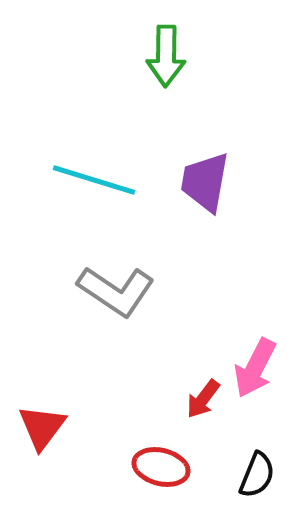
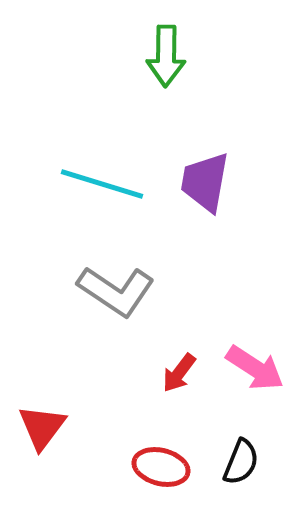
cyan line: moved 8 px right, 4 px down
pink arrow: rotated 84 degrees counterclockwise
red arrow: moved 24 px left, 26 px up
black semicircle: moved 16 px left, 13 px up
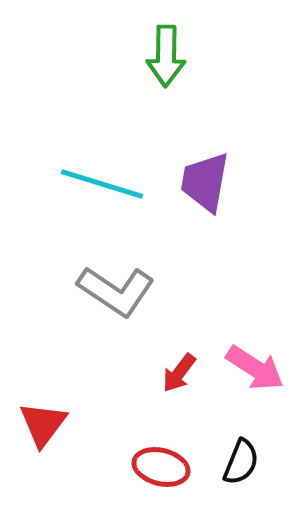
red triangle: moved 1 px right, 3 px up
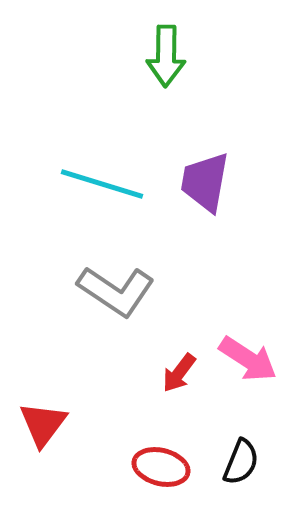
pink arrow: moved 7 px left, 9 px up
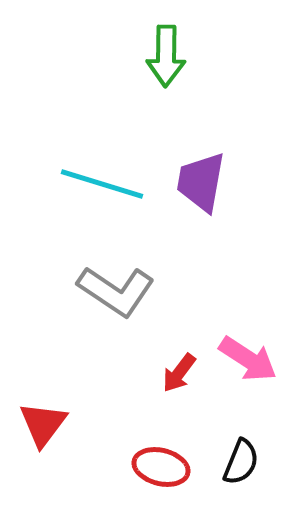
purple trapezoid: moved 4 px left
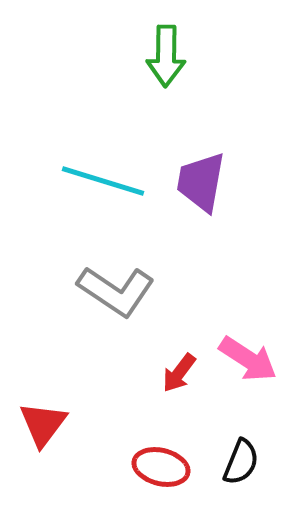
cyan line: moved 1 px right, 3 px up
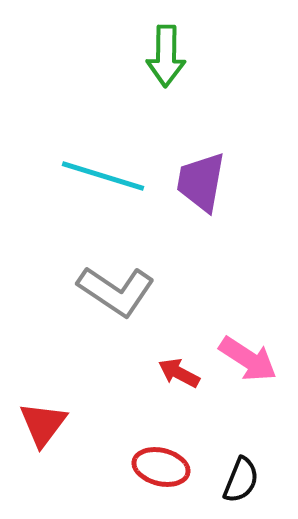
cyan line: moved 5 px up
red arrow: rotated 81 degrees clockwise
black semicircle: moved 18 px down
